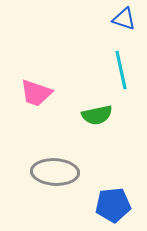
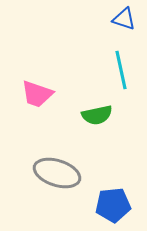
pink trapezoid: moved 1 px right, 1 px down
gray ellipse: moved 2 px right, 1 px down; rotated 15 degrees clockwise
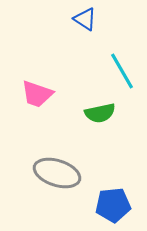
blue triangle: moved 39 px left; rotated 15 degrees clockwise
cyan line: moved 1 px right, 1 px down; rotated 18 degrees counterclockwise
green semicircle: moved 3 px right, 2 px up
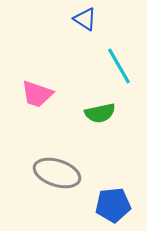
cyan line: moved 3 px left, 5 px up
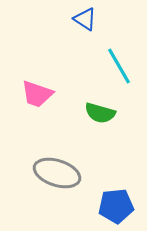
green semicircle: rotated 28 degrees clockwise
blue pentagon: moved 3 px right, 1 px down
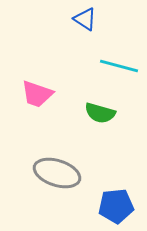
cyan line: rotated 45 degrees counterclockwise
